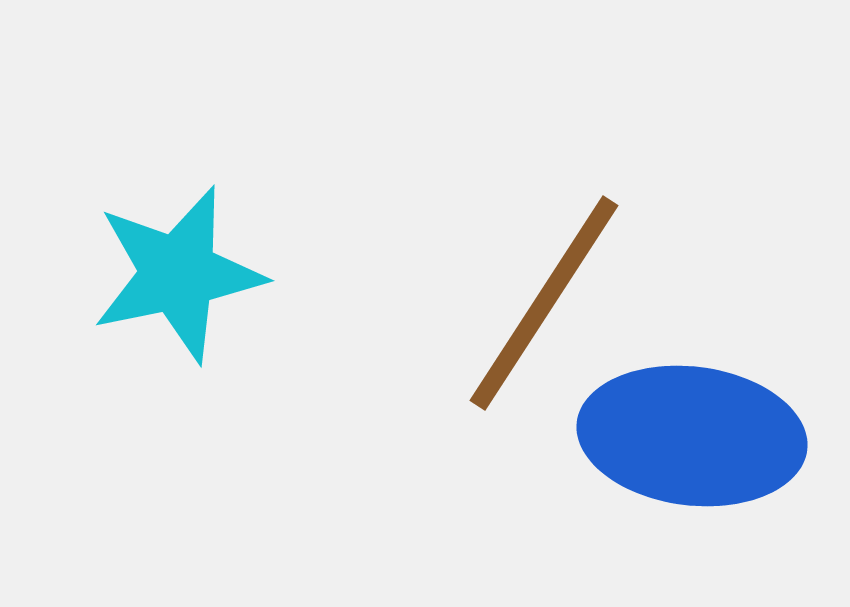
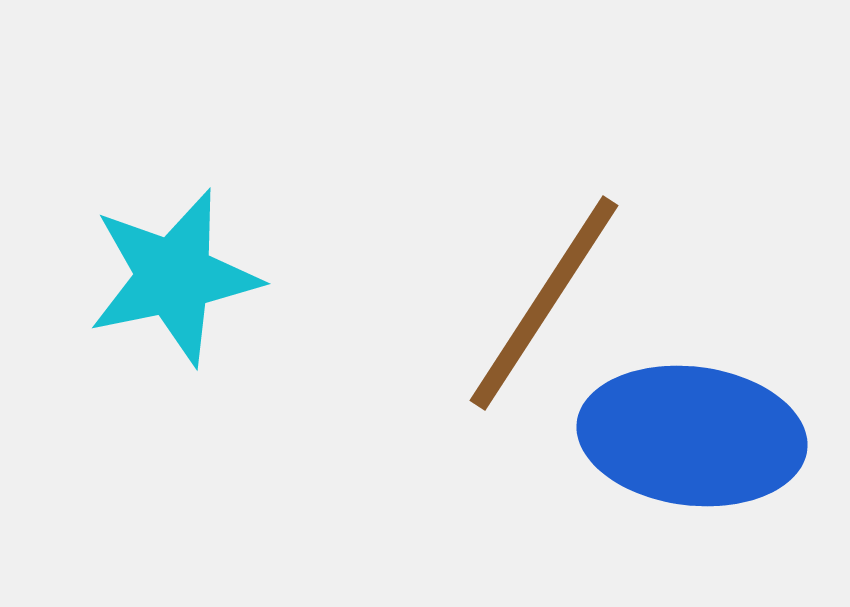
cyan star: moved 4 px left, 3 px down
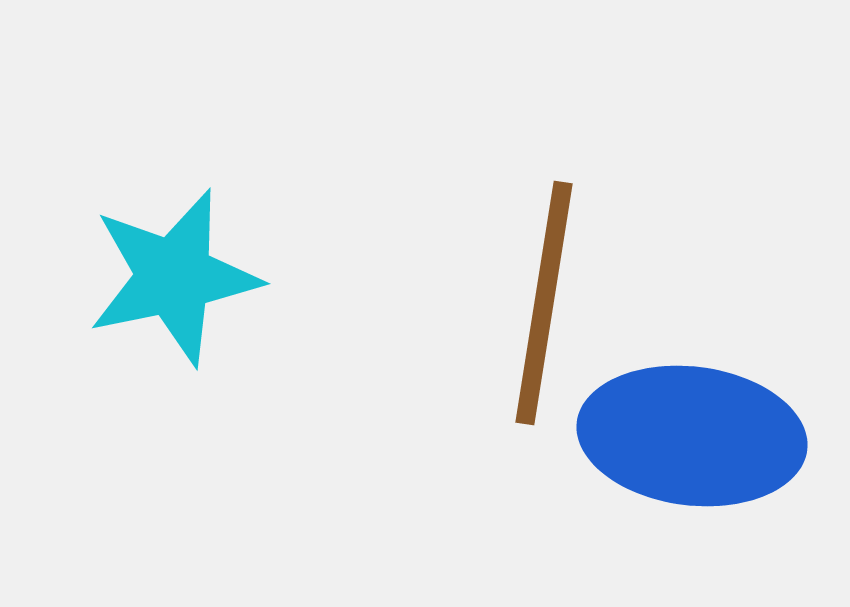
brown line: rotated 24 degrees counterclockwise
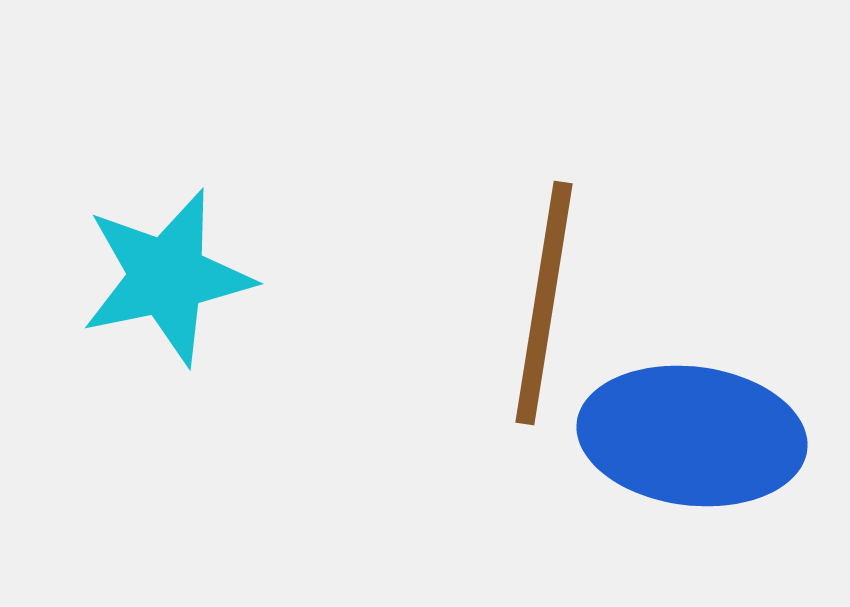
cyan star: moved 7 px left
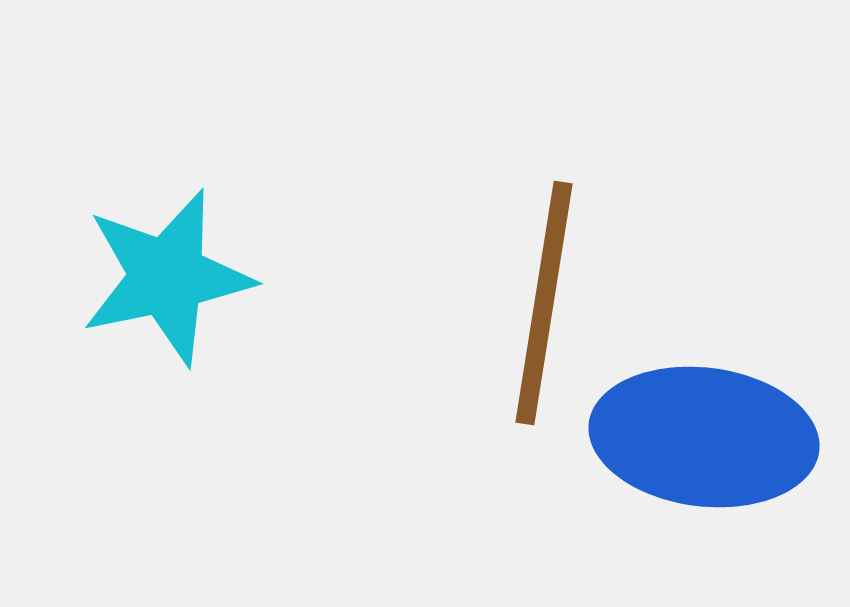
blue ellipse: moved 12 px right, 1 px down
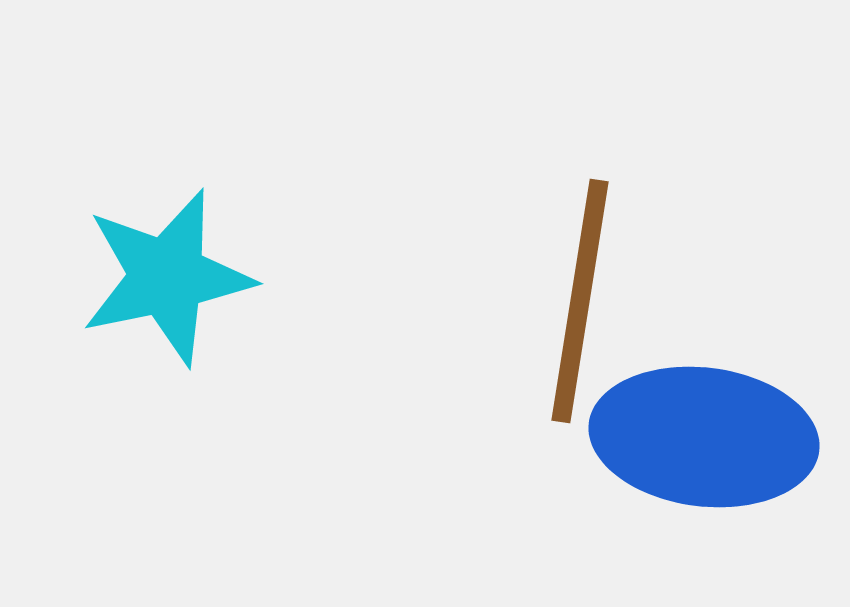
brown line: moved 36 px right, 2 px up
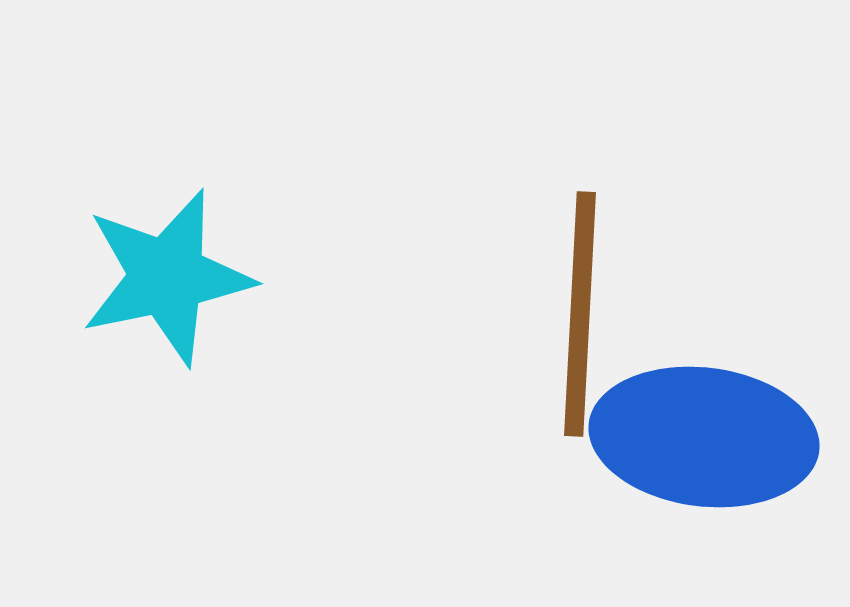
brown line: moved 13 px down; rotated 6 degrees counterclockwise
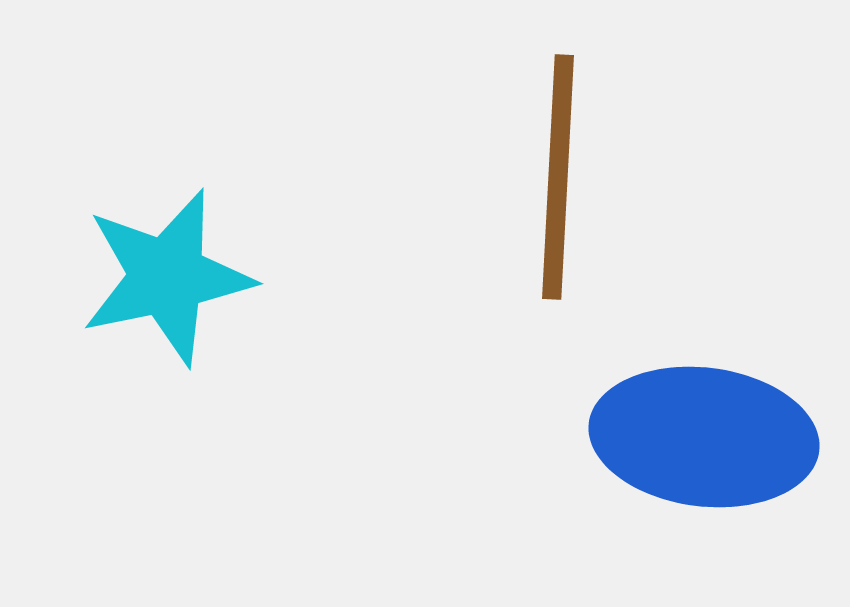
brown line: moved 22 px left, 137 px up
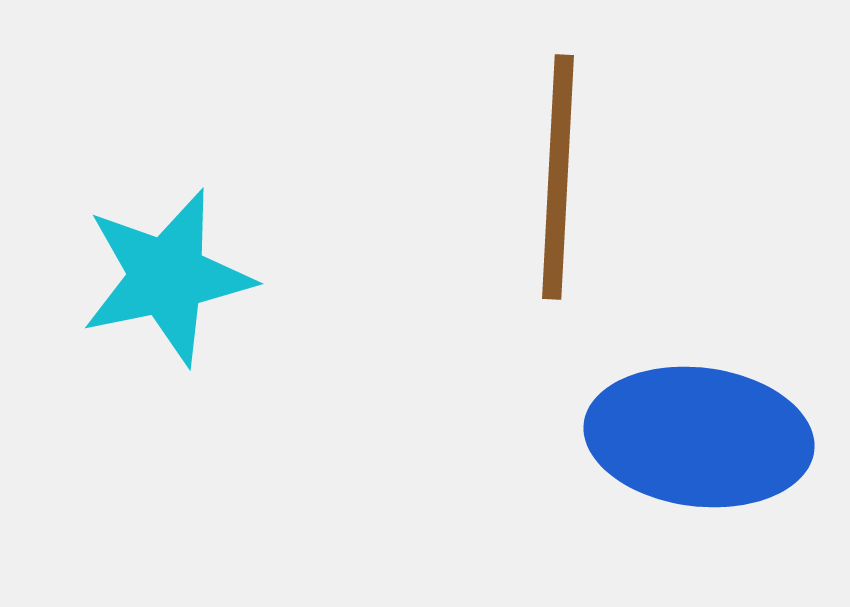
blue ellipse: moved 5 px left
